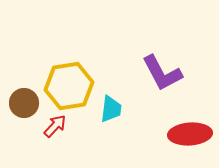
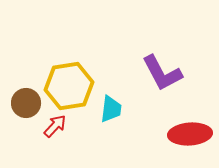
brown circle: moved 2 px right
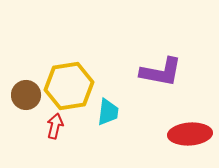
purple L-shape: moved 1 px left, 1 px up; rotated 51 degrees counterclockwise
brown circle: moved 8 px up
cyan trapezoid: moved 3 px left, 3 px down
red arrow: rotated 30 degrees counterclockwise
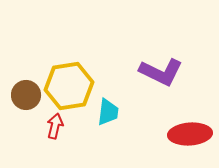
purple L-shape: rotated 15 degrees clockwise
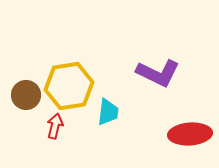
purple L-shape: moved 3 px left, 1 px down
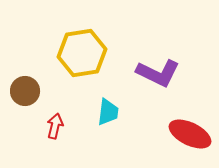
yellow hexagon: moved 13 px right, 33 px up
brown circle: moved 1 px left, 4 px up
red ellipse: rotated 30 degrees clockwise
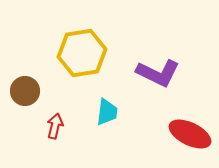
cyan trapezoid: moved 1 px left
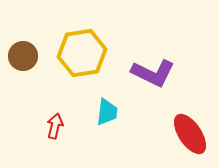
purple L-shape: moved 5 px left
brown circle: moved 2 px left, 35 px up
red ellipse: rotated 30 degrees clockwise
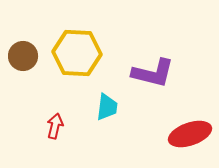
yellow hexagon: moved 5 px left; rotated 12 degrees clockwise
purple L-shape: rotated 12 degrees counterclockwise
cyan trapezoid: moved 5 px up
red ellipse: rotated 75 degrees counterclockwise
